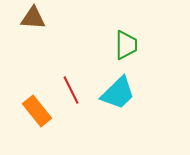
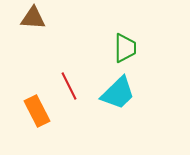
green trapezoid: moved 1 px left, 3 px down
red line: moved 2 px left, 4 px up
orange rectangle: rotated 12 degrees clockwise
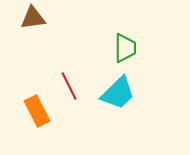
brown triangle: rotated 12 degrees counterclockwise
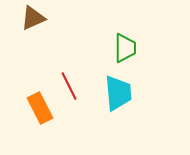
brown triangle: rotated 16 degrees counterclockwise
cyan trapezoid: rotated 51 degrees counterclockwise
orange rectangle: moved 3 px right, 3 px up
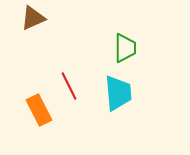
orange rectangle: moved 1 px left, 2 px down
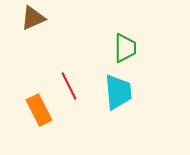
cyan trapezoid: moved 1 px up
